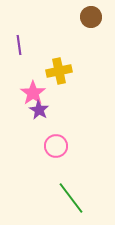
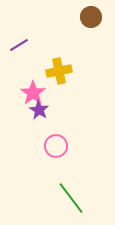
purple line: rotated 66 degrees clockwise
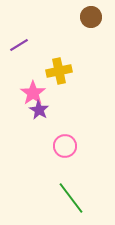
pink circle: moved 9 px right
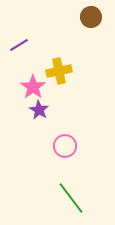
pink star: moved 6 px up
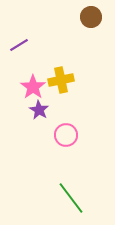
yellow cross: moved 2 px right, 9 px down
pink circle: moved 1 px right, 11 px up
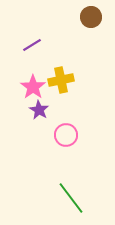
purple line: moved 13 px right
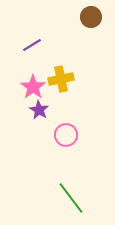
yellow cross: moved 1 px up
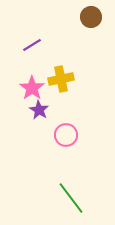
pink star: moved 1 px left, 1 px down
